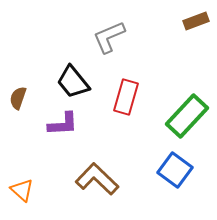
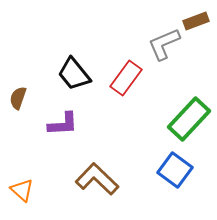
gray L-shape: moved 55 px right, 7 px down
black trapezoid: moved 1 px right, 8 px up
red rectangle: moved 19 px up; rotated 20 degrees clockwise
green rectangle: moved 2 px right, 3 px down
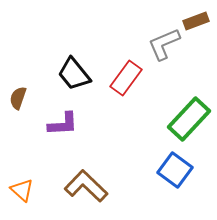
brown L-shape: moved 11 px left, 7 px down
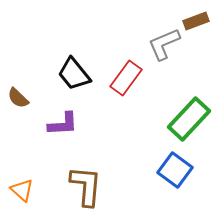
brown semicircle: rotated 65 degrees counterclockwise
brown L-shape: rotated 51 degrees clockwise
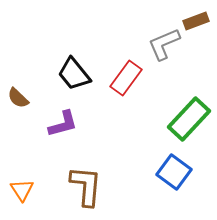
purple L-shape: rotated 12 degrees counterclockwise
blue square: moved 1 px left, 2 px down
orange triangle: rotated 15 degrees clockwise
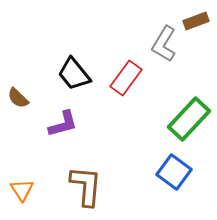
gray L-shape: rotated 36 degrees counterclockwise
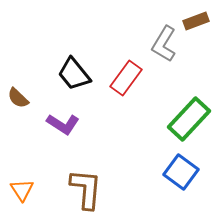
purple L-shape: rotated 48 degrees clockwise
blue square: moved 7 px right
brown L-shape: moved 3 px down
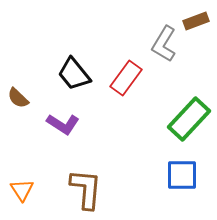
blue square: moved 1 px right, 3 px down; rotated 36 degrees counterclockwise
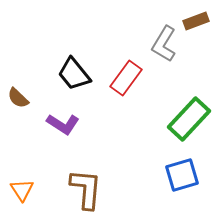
blue square: rotated 16 degrees counterclockwise
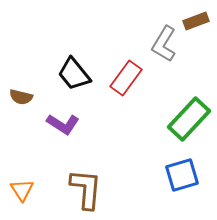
brown semicircle: moved 3 px right, 1 px up; rotated 30 degrees counterclockwise
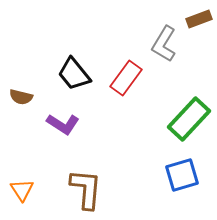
brown rectangle: moved 3 px right, 2 px up
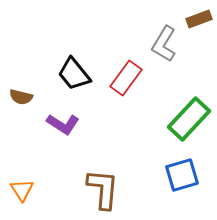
brown L-shape: moved 17 px right
